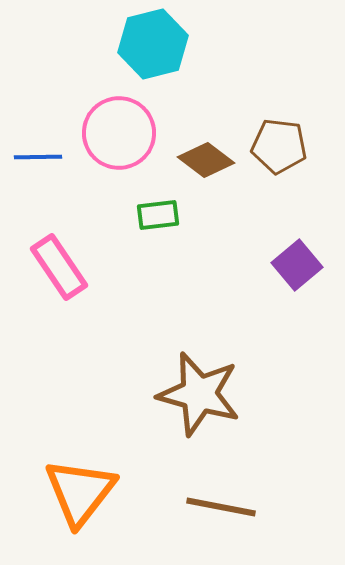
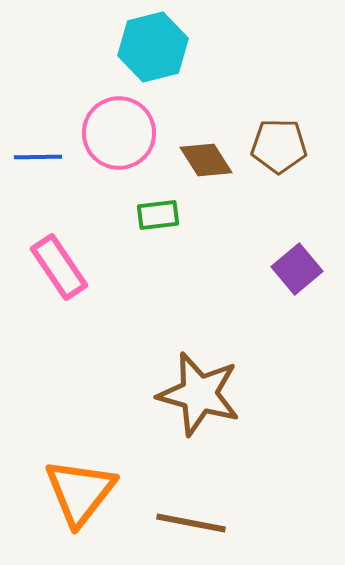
cyan hexagon: moved 3 px down
brown pentagon: rotated 6 degrees counterclockwise
brown diamond: rotated 20 degrees clockwise
purple square: moved 4 px down
brown line: moved 30 px left, 16 px down
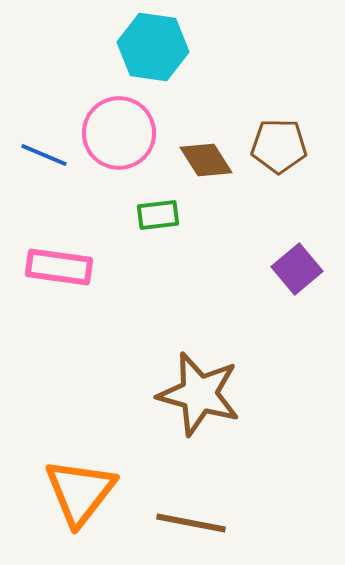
cyan hexagon: rotated 22 degrees clockwise
blue line: moved 6 px right, 2 px up; rotated 24 degrees clockwise
pink rectangle: rotated 48 degrees counterclockwise
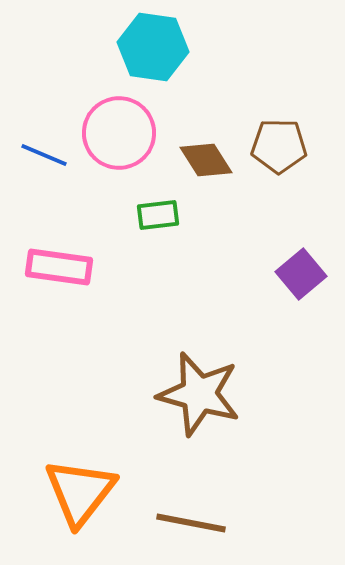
purple square: moved 4 px right, 5 px down
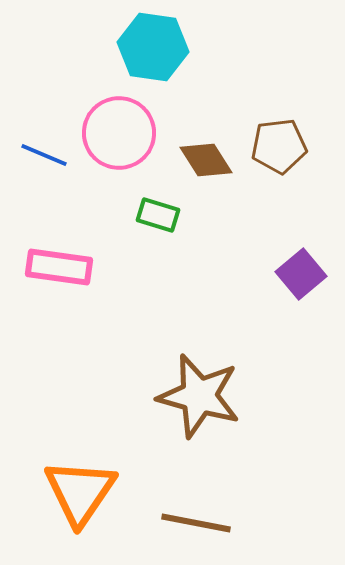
brown pentagon: rotated 8 degrees counterclockwise
green rectangle: rotated 24 degrees clockwise
brown star: moved 2 px down
orange triangle: rotated 4 degrees counterclockwise
brown line: moved 5 px right
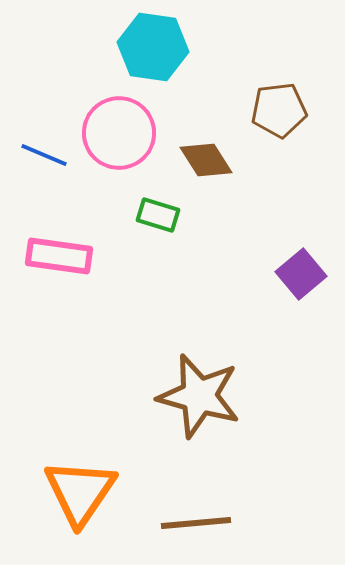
brown pentagon: moved 36 px up
pink rectangle: moved 11 px up
brown line: rotated 16 degrees counterclockwise
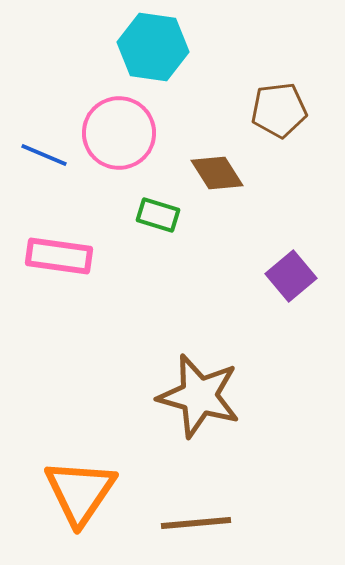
brown diamond: moved 11 px right, 13 px down
purple square: moved 10 px left, 2 px down
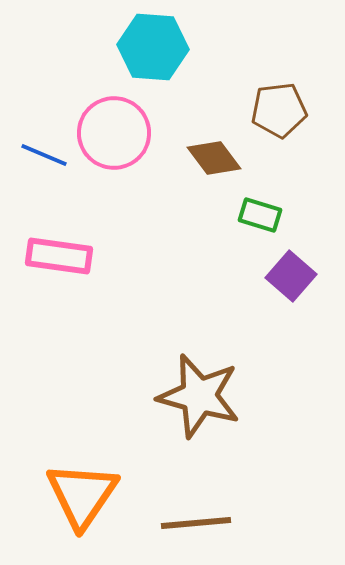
cyan hexagon: rotated 4 degrees counterclockwise
pink circle: moved 5 px left
brown diamond: moved 3 px left, 15 px up; rotated 4 degrees counterclockwise
green rectangle: moved 102 px right
purple square: rotated 9 degrees counterclockwise
orange triangle: moved 2 px right, 3 px down
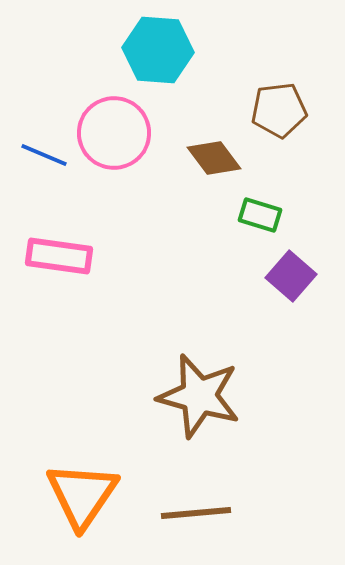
cyan hexagon: moved 5 px right, 3 px down
brown line: moved 10 px up
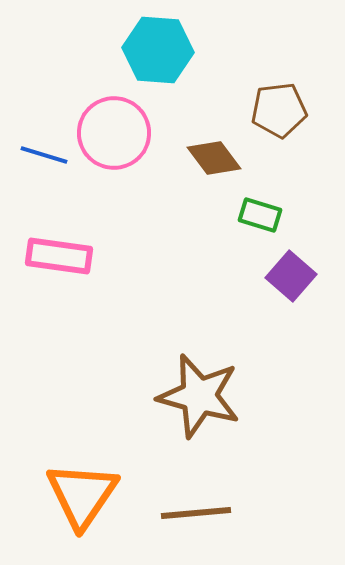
blue line: rotated 6 degrees counterclockwise
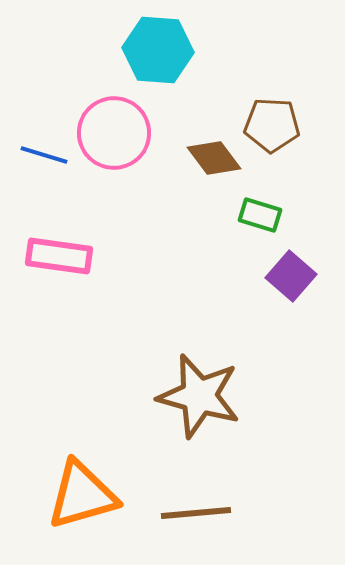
brown pentagon: moved 7 px left, 15 px down; rotated 10 degrees clockwise
orange triangle: rotated 40 degrees clockwise
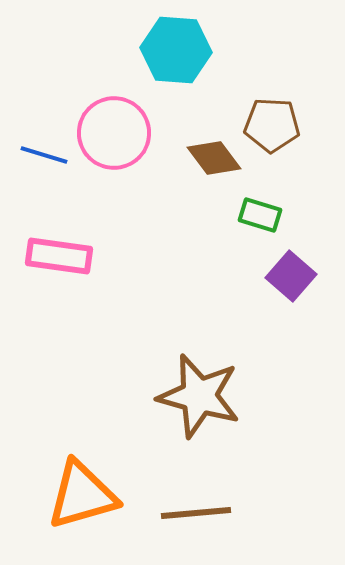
cyan hexagon: moved 18 px right
